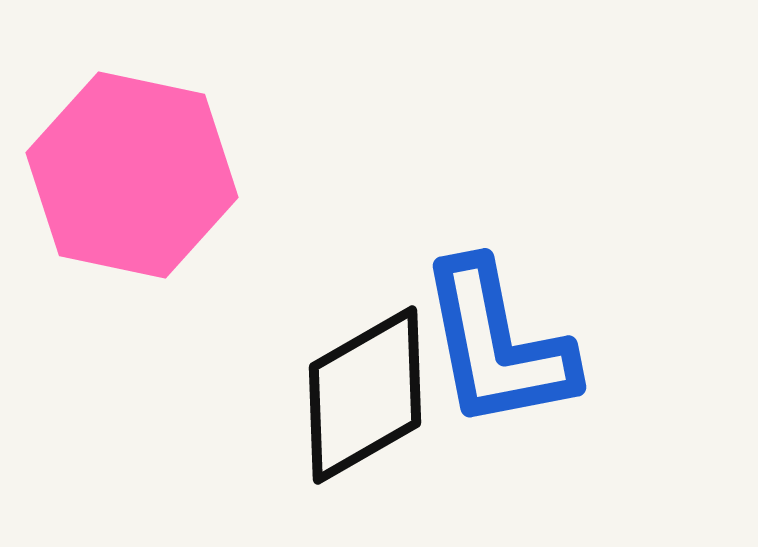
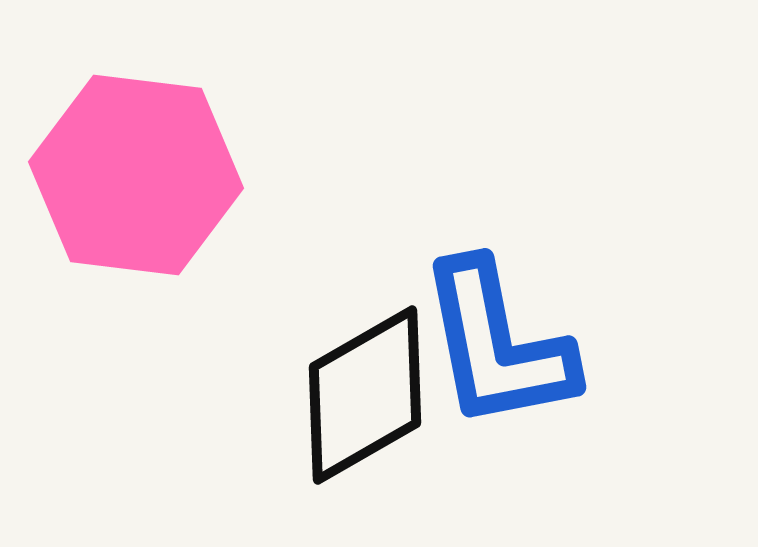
pink hexagon: moved 4 px right; rotated 5 degrees counterclockwise
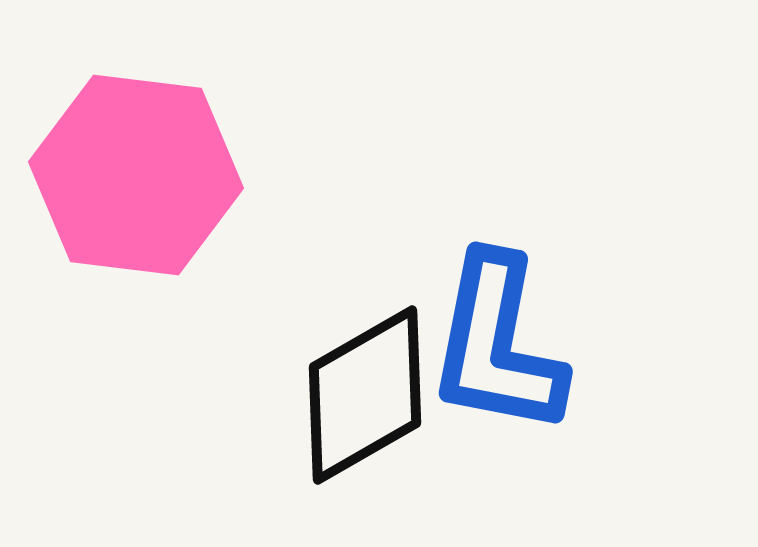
blue L-shape: rotated 22 degrees clockwise
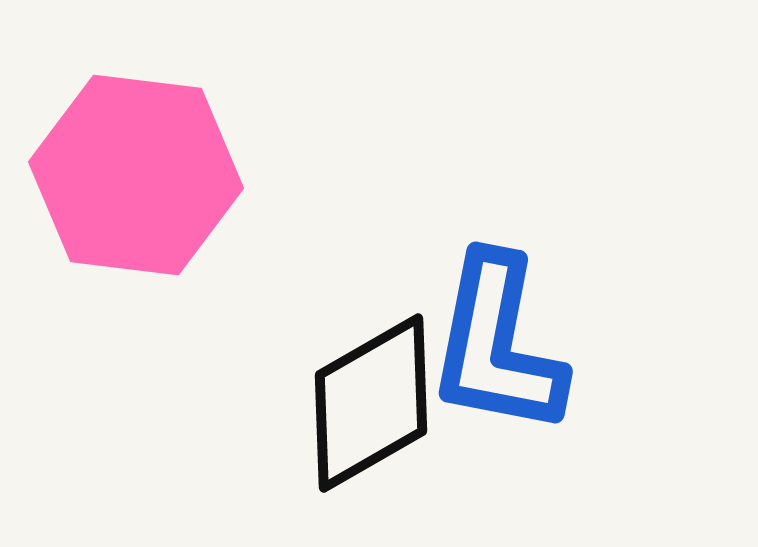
black diamond: moved 6 px right, 8 px down
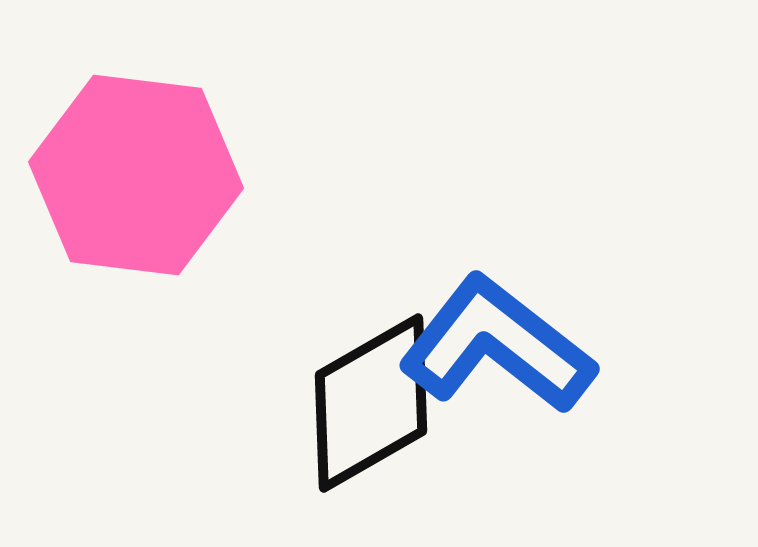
blue L-shape: rotated 117 degrees clockwise
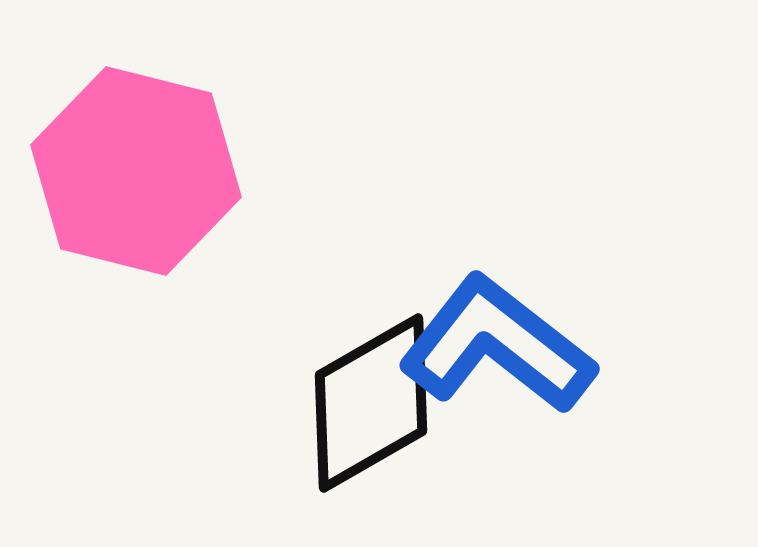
pink hexagon: moved 4 px up; rotated 7 degrees clockwise
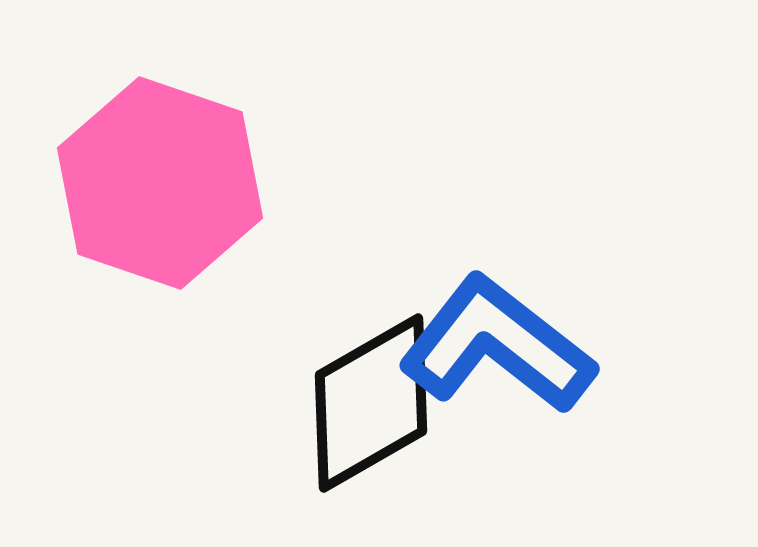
pink hexagon: moved 24 px right, 12 px down; rotated 5 degrees clockwise
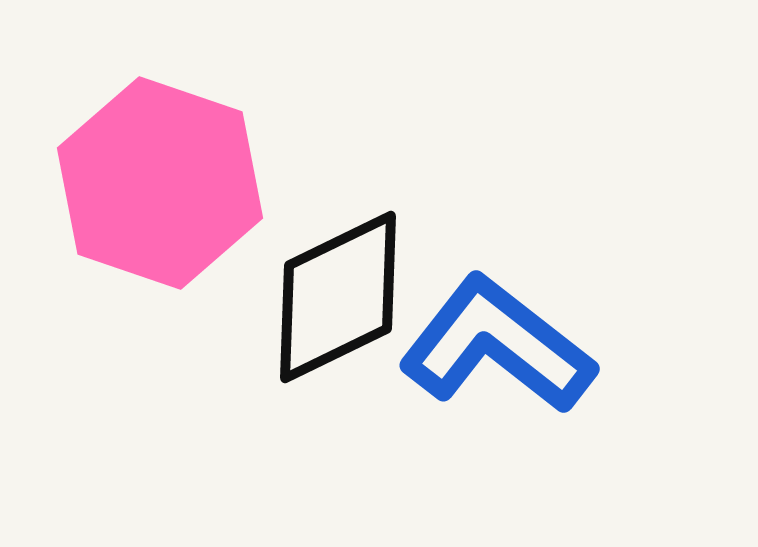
black diamond: moved 33 px left, 106 px up; rotated 4 degrees clockwise
